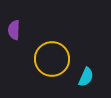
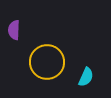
yellow circle: moved 5 px left, 3 px down
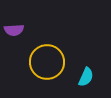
purple semicircle: rotated 96 degrees counterclockwise
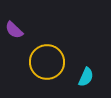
purple semicircle: rotated 48 degrees clockwise
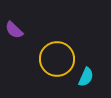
yellow circle: moved 10 px right, 3 px up
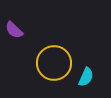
yellow circle: moved 3 px left, 4 px down
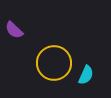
cyan semicircle: moved 2 px up
